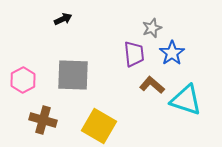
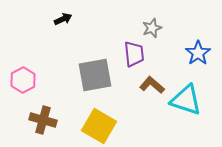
blue star: moved 26 px right
gray square: moved 22 px right; rotated 12 degrees counterclockwise
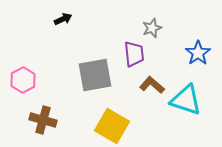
yellow square: moved 13 px right
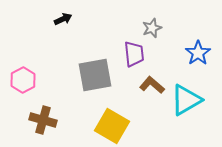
cyan triangle: rotated 48 degrees counterclockwise
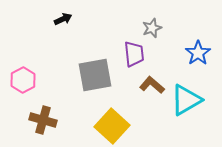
yellow square: rotated 12 degrees clockwise
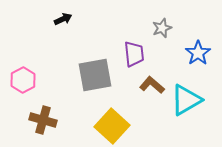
gray star: moved 10 px right
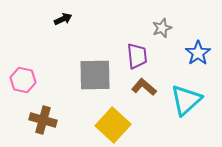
purple trapezoid: moved 3 px right, 2 px down
gray square: rotated 9 degrees clockwise
pink hexagon: rotated 20 degrees counterclockwise
brown L-shape: moved 8 px left, 2 px down
cyan triangle: rotated 12 degrees counterclockwise
yellow square: moved 1 px right, 1 px up
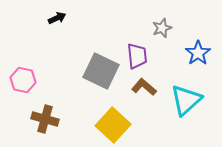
black arrow: moved 6 px left, 1 px up
gray square: moved 6 px right, 4 px up; rotated 27 degrees clockwise
brown cross: moved 2 px right, 1 px up
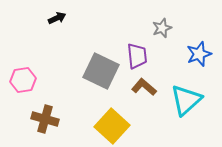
blue star: moved 1 px right, 1 px down; rotated 15 degrees clockwise
pink hexagon: rotated 20 degrees counterclockwise
yellow square: moved 1 px left, 1 px down
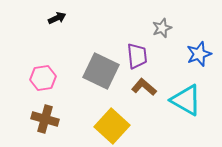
pink hexagon: moved 20 px right, 2 px up
cyan triangle: rotated 48 degrees counterclockwise
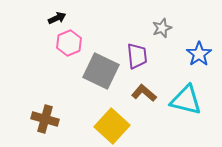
blue star: rotated 15 degrees counterclockwise
pink hexagon: moved 26 px right, 35 px up; rotated 15 degrees counterclockwise
brown L-shape: moved 6 px down
cyan triangle: rotated 16 degrees counterclockwise
